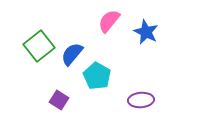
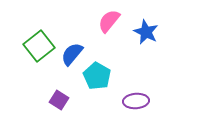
purple ellipse: moved 5 px left, 1 px down
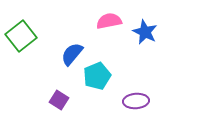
pink semicircle: rotated 40 degrees clockwise
blue star: moved 1 px left
green square: moved 18 px left, 10 px up
cyan pentagon: rotated 20 degrees clockwise
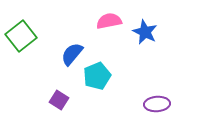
purple ellipse: moved 21 px right, 3 px down
